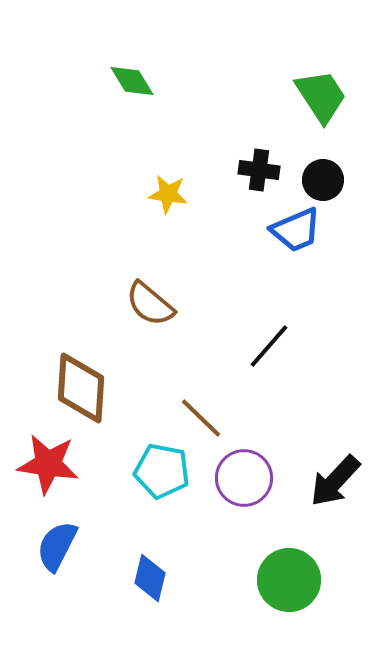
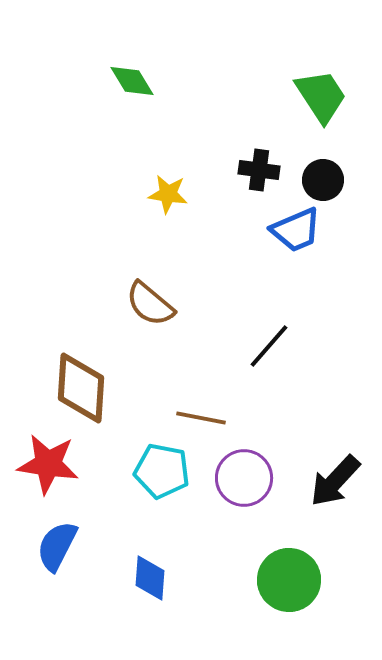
brown line: rotated 33 degrees counterclockwise
blue diamond: rotated 9 degrees counterclockwise
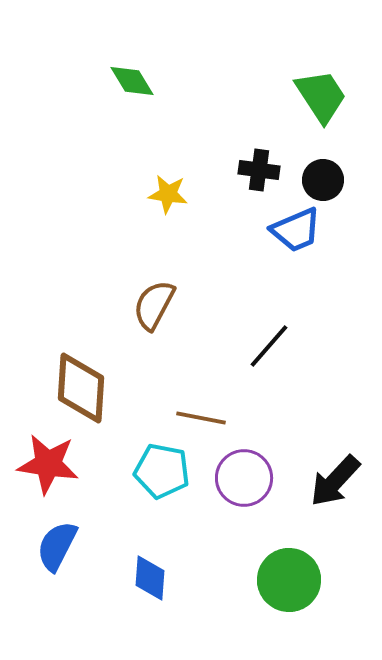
brown semicircle: moved 4 px right, 1 px down; rotated 78 degrees clockwise
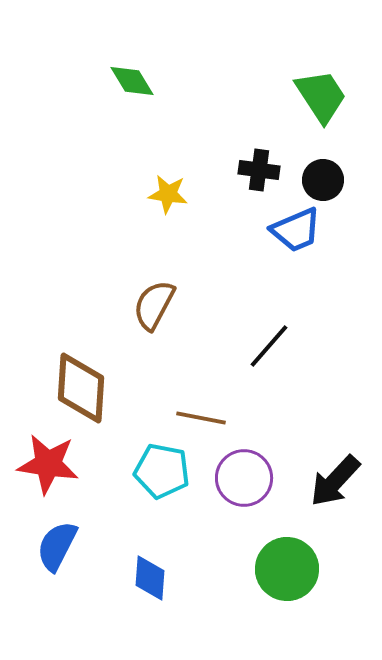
green circle: moved 2 px left, 11 px up
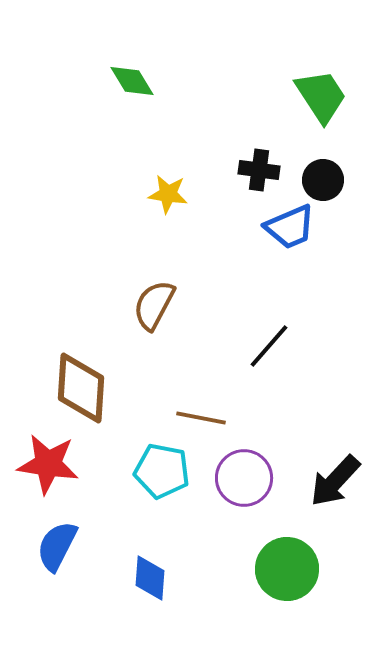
blue trapezoid: moved 6 px left, 3 px up
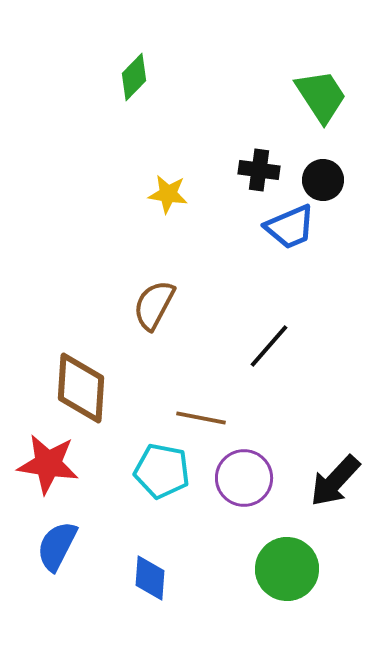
green diamond: moved 2 px right, 4 px up; rotated 75 degrees clockwise
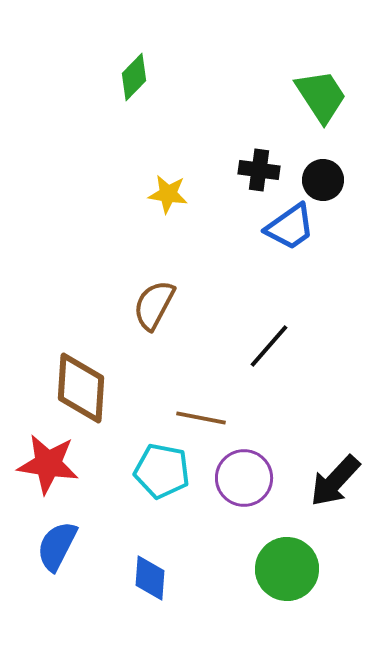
blue trapezoid: rotated 12 degrees counterclockwise
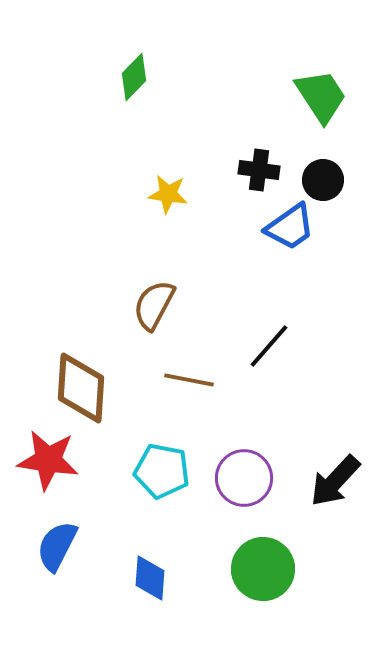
brown line: moved 12 px left, 38 px up
red star: moved 4 px up
green circle: moved 24 px left
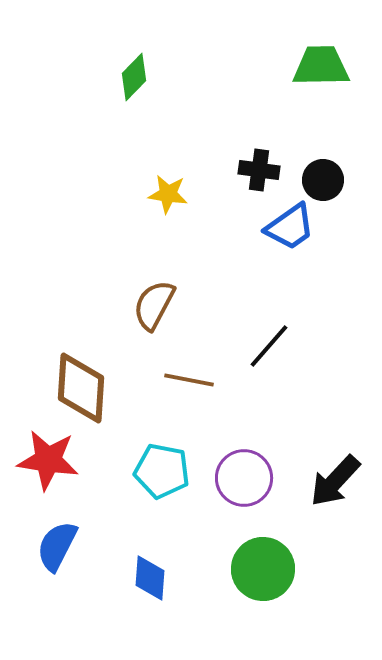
green trapezoid: moved 30 px up; rotated 58 degrees counterclockwise
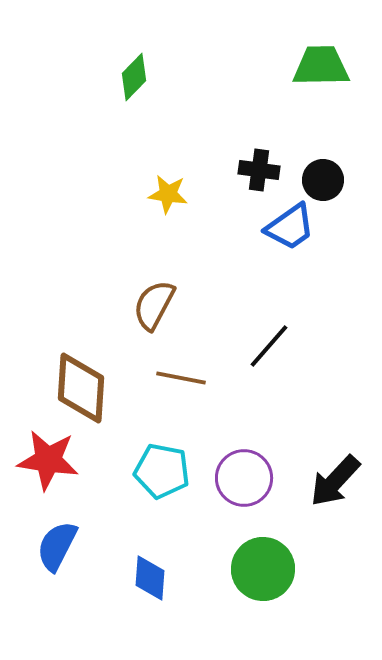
brown line: moved 8 px left, 2 px up
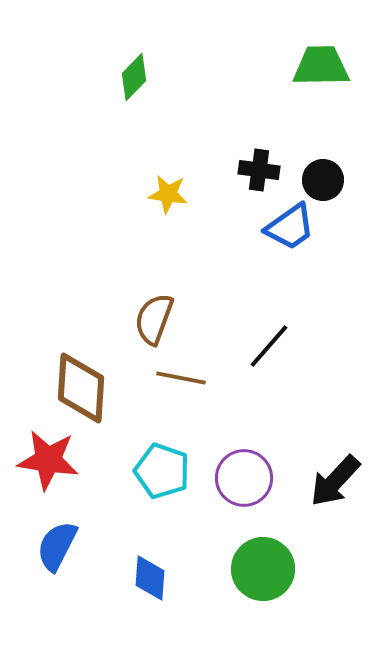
brown semicircle: moved 14 px down; rotated 8 degrees counterclockwise
cyan pentagon: rotated 8 degrees clockwise
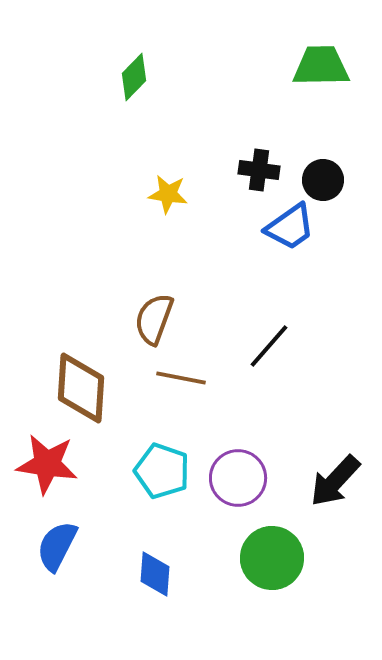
red star: moved 1 px left, 4 px down
purple circle: moved 6 px left
green circle: moved 9 px right, 11 px up
blue diamond: moved 5 px right, 4 px up
